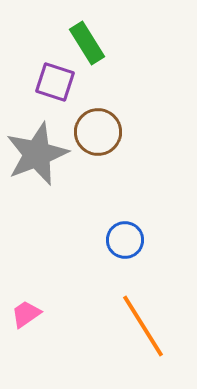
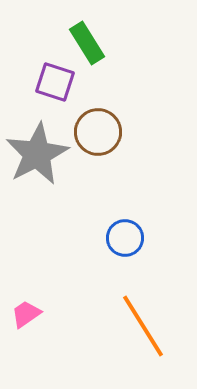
gray star: rotated 6 degrees counterclockwise
blue circle: moved 2 px up
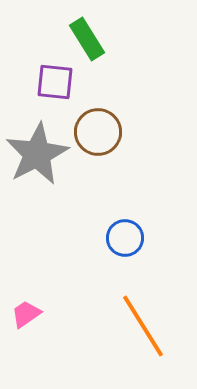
green rectangle: moved 4 px up
purple square: rotated 12 degrees counterclockwise
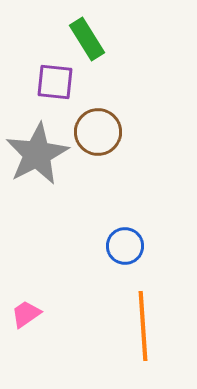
blue circle: moved 8 px down
orange line: rotated 28 degrees clockwise
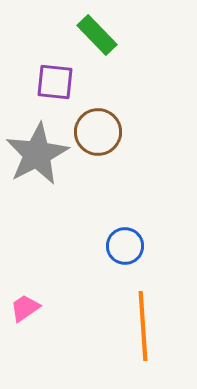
green rectangle: moved 10 px right, 4 px up; rotated 12 degrees counterclockwise
pink trapezoid: moved 1 px left, 6 px up
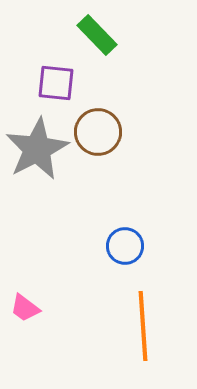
purple square: moved 1 px right, 1 px down
gray star: moved 5 px up
pink trapezoid: rotated 108 degrees counterclockwise
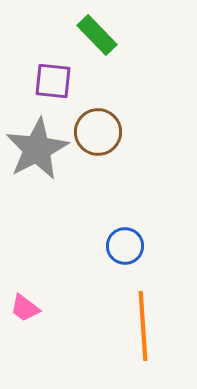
purple square: moved 3 px left, 2 px up
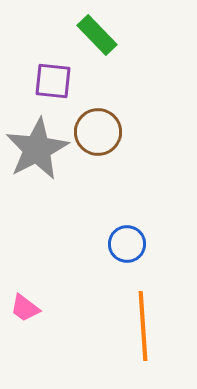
blue circle: moved 2 px right, 2 px up
